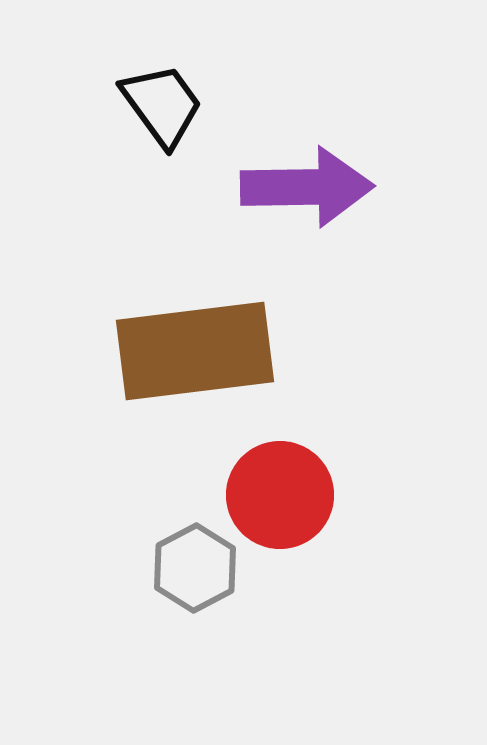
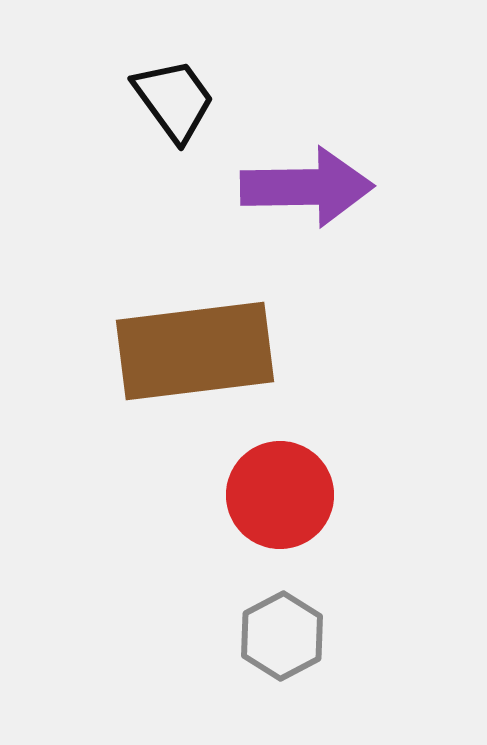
black trapezoid: moved 12 px right, 5 px up
gray hexagon: moved 87 px right, 68 px down
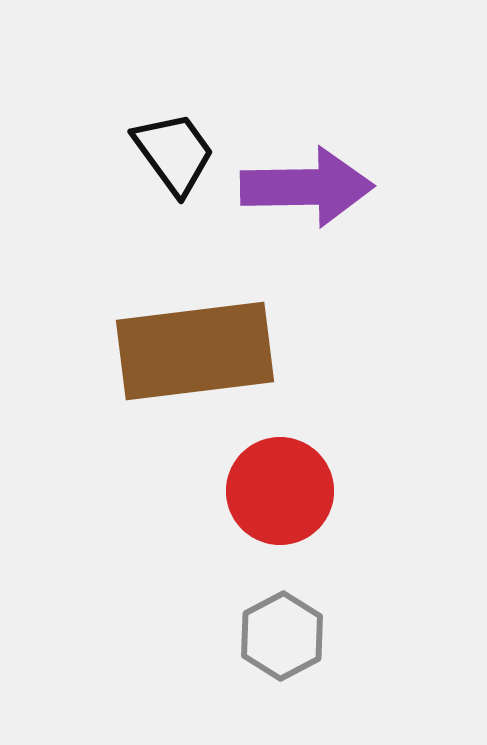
black trapezoid: moved 53 px down
red circle: moved 4 px up
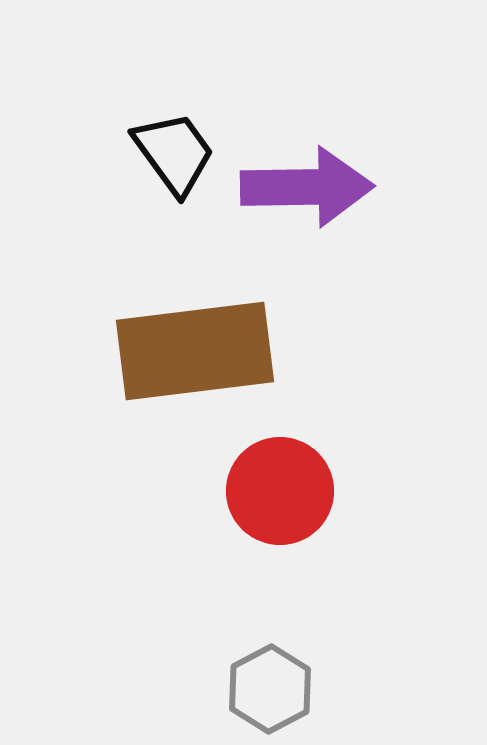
gray hexagon: moved 12 px left, 53 px down
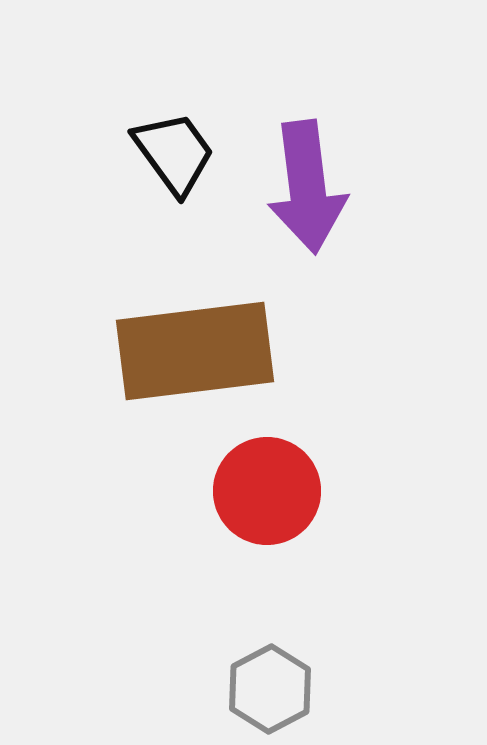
purple arrow: rotated 84 degrees clockwise
red circle: moved 13 px left
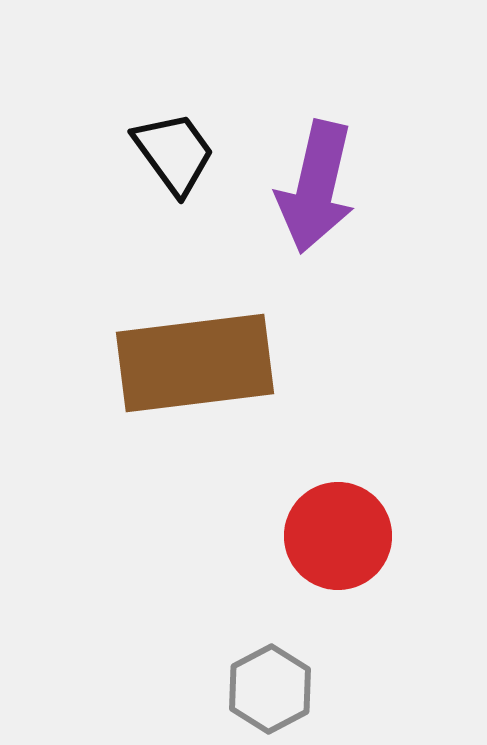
purple arrow: moved 9 px right; rotated 20 degrees clockwise
brown rectangle: moved 12 px down
red circle: moved 71 px right, 45 px down
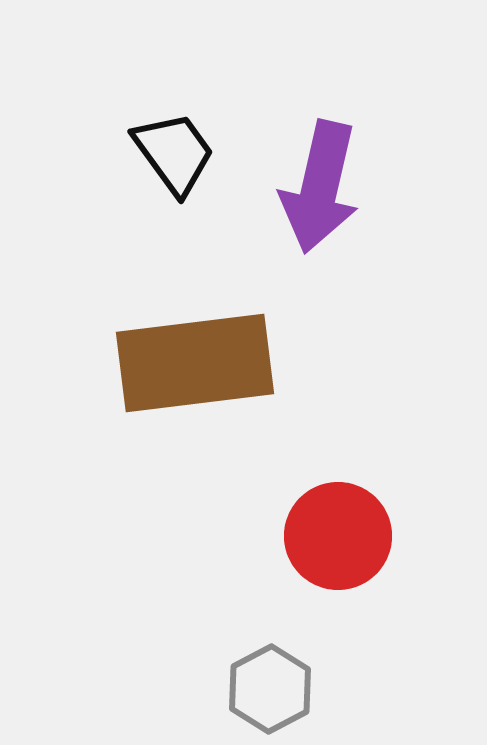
purple arrow: moved 4 px right
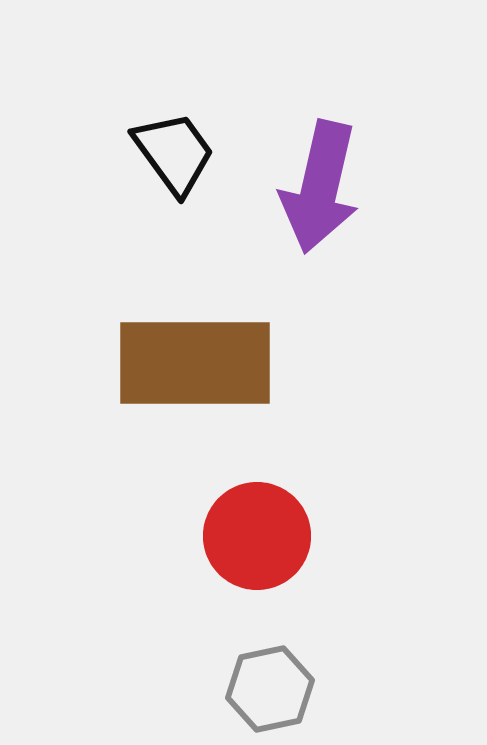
brown rectangle: rotated 7 degrees clockwise
red circle: moved 81 px left
gray hexagon: rotated 16 degrees clockwise
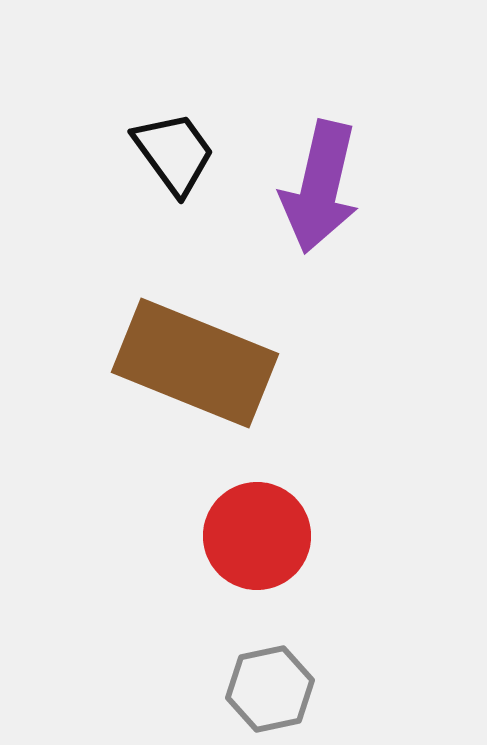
brown rectangle: rotated 22 degrees clockwise
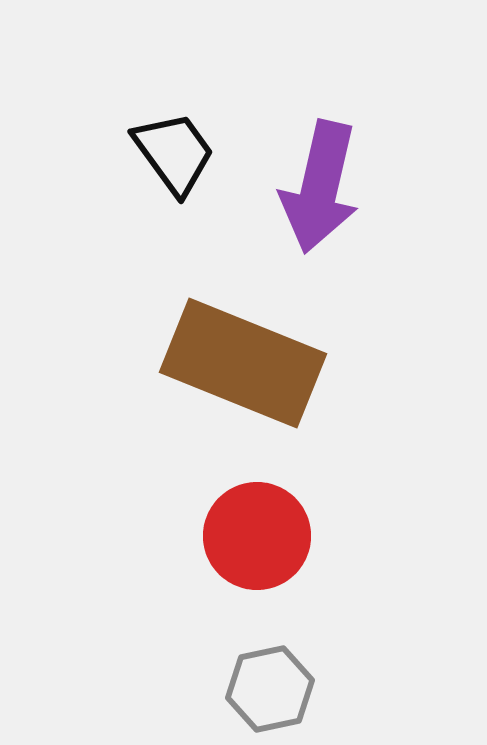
brown rectangle: moved 48 px right
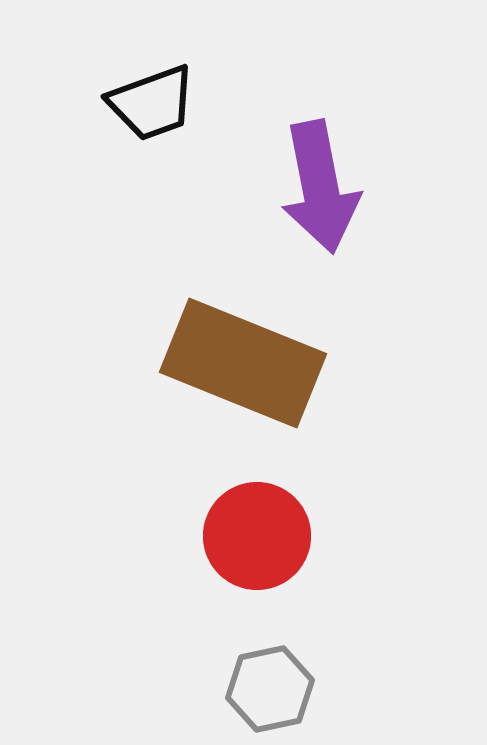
black trapezoid: moved 22 px left, 50 px up; rotated 106 degrees clockwise
purple arrow: rotated 24 degrees counterclockwise
